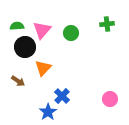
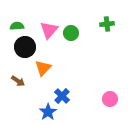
pink triangle: moved 7 px right
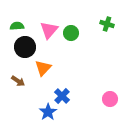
green cross: rotated 24 degrees clockwise
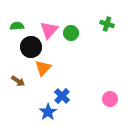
black circle: moved 6 px right
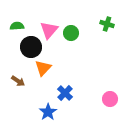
blue cross: moved 3 px right, 3 px up
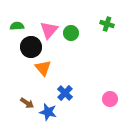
orange triangle: rotated 24 degrees counterclockwise
brown arrow: moved 9 px right, 22 px down
blue star: rotated 24 degrees counterclockwise
